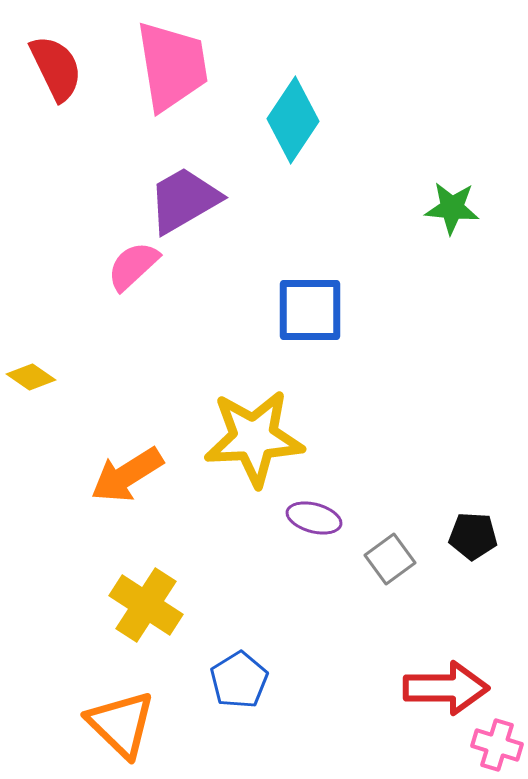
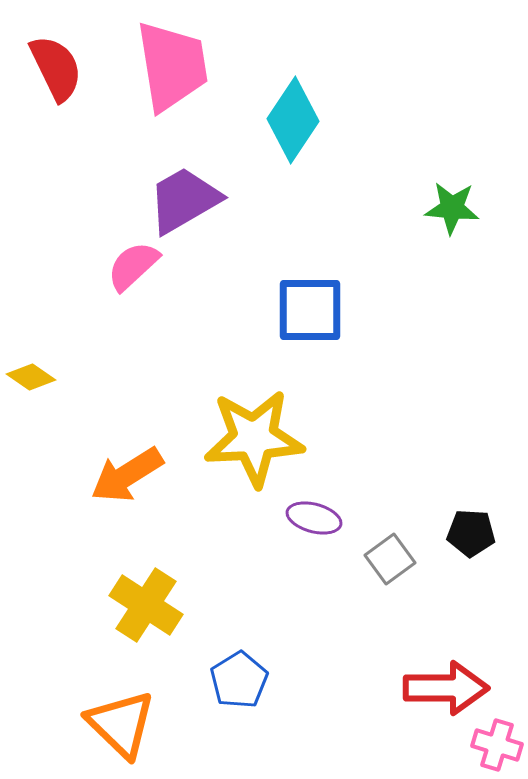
black pentagon: moved 2 px left, 3 px up
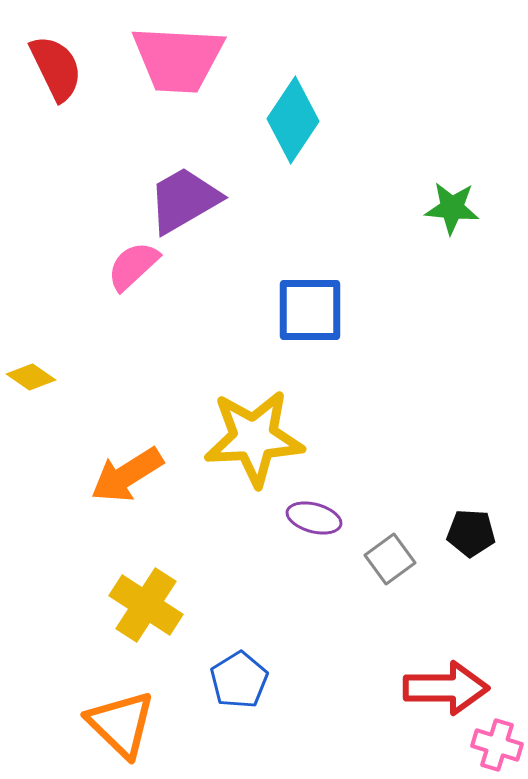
pink trapezoid: moved 6 px right, 7 px up; rotated 102 degrees clockwise
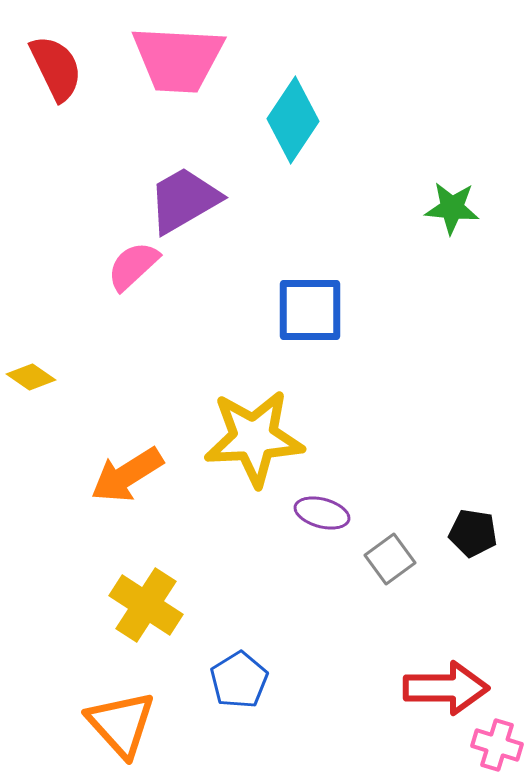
purple ellipse: moved 8 px right, 5 px up
black pentagon: moved 2 px right; rotated 6 degrees clockwise
orange triangle: rotated 4 degrees clockwise
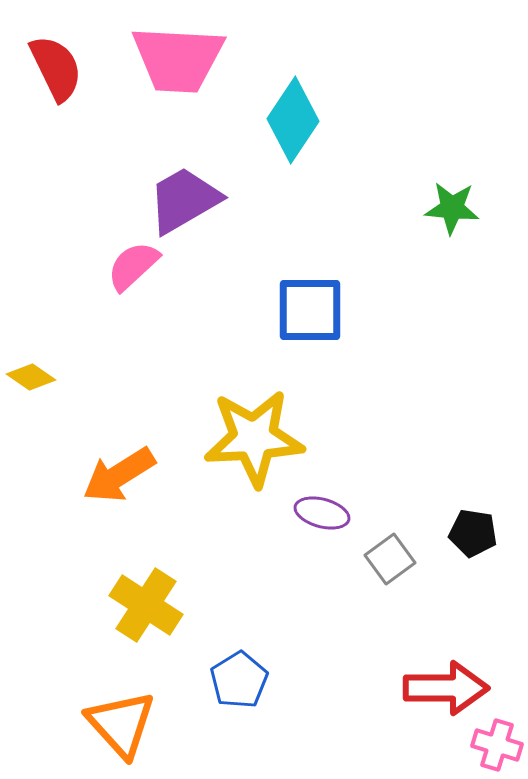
orange arrow: moved 8 px left
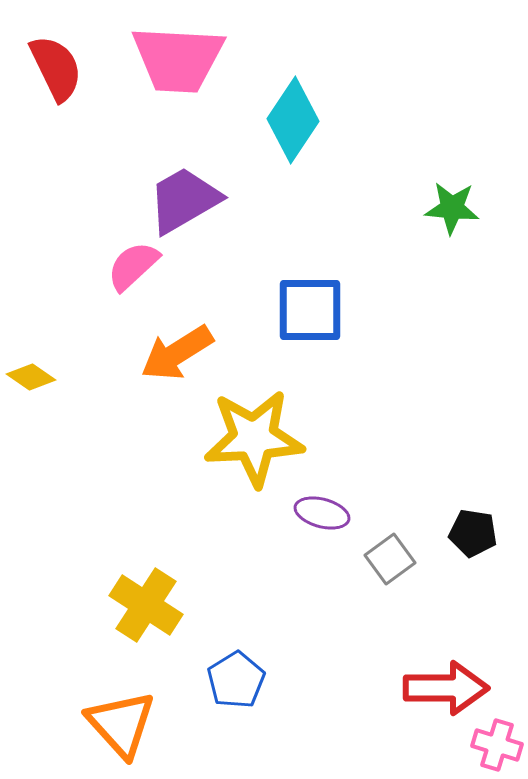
orange arrow: moved 58 px right, 122 px up
blue pentagon: moved 3 px left
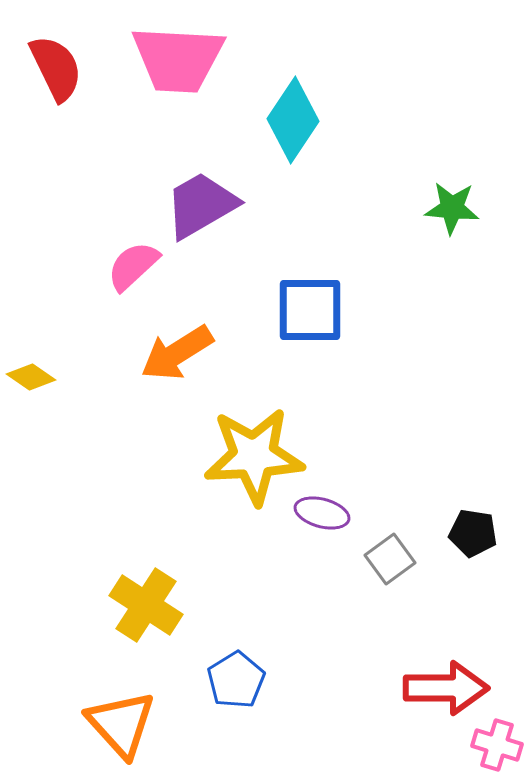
purple trapezoid: moved 17 px right, 5 px down
yellow star: moved 18 px down
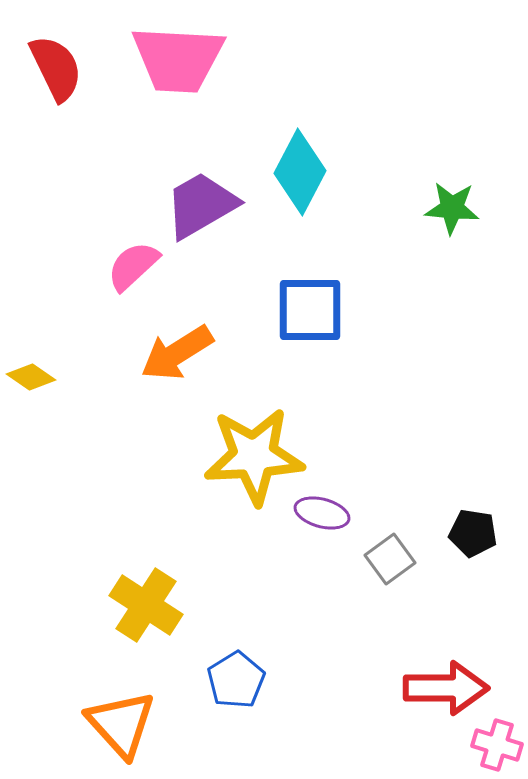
cyan diamond: moved 7 px right, 52 px down; rotated 6 degrees counterclockwise
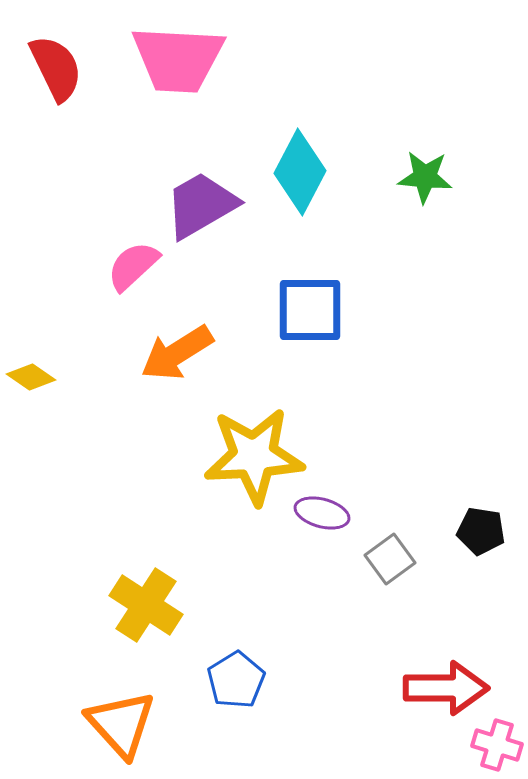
green star: moved 27 px left, 31 px up
black pentagon: moved 8 px right, 2 px up
